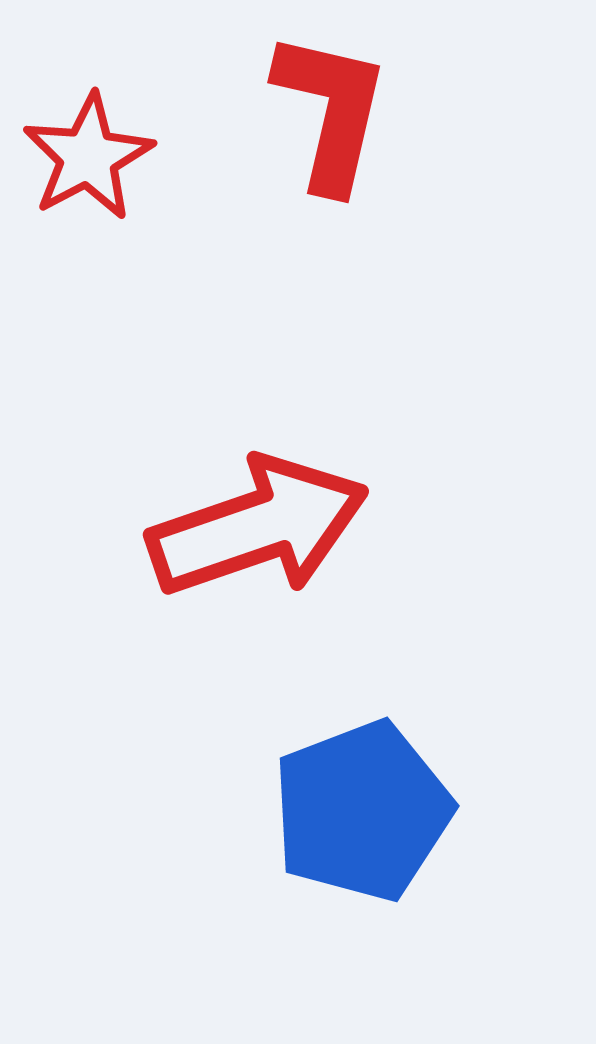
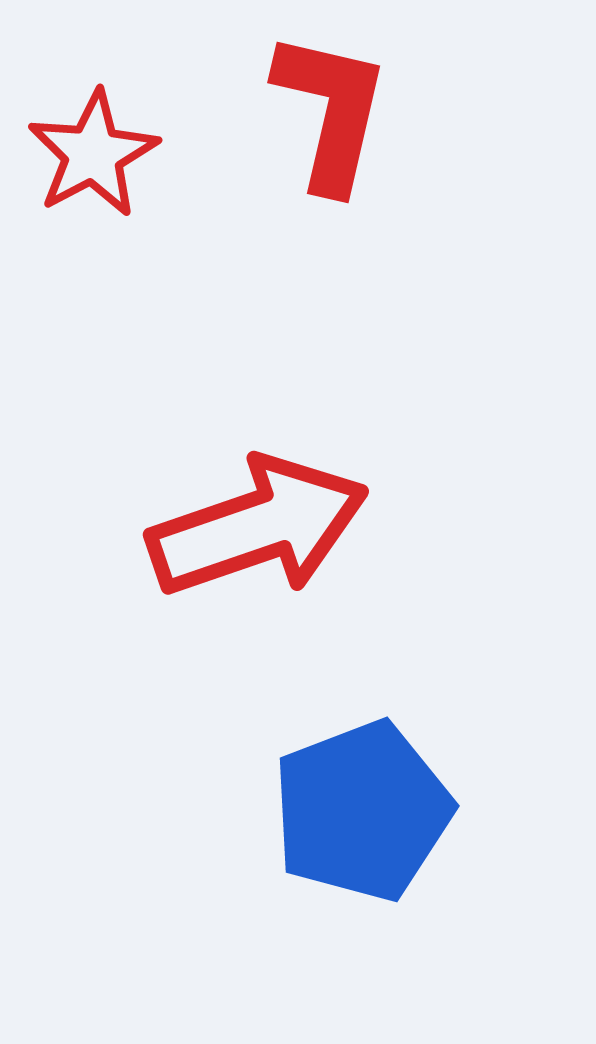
red star: moved 5 px right, 3 px up
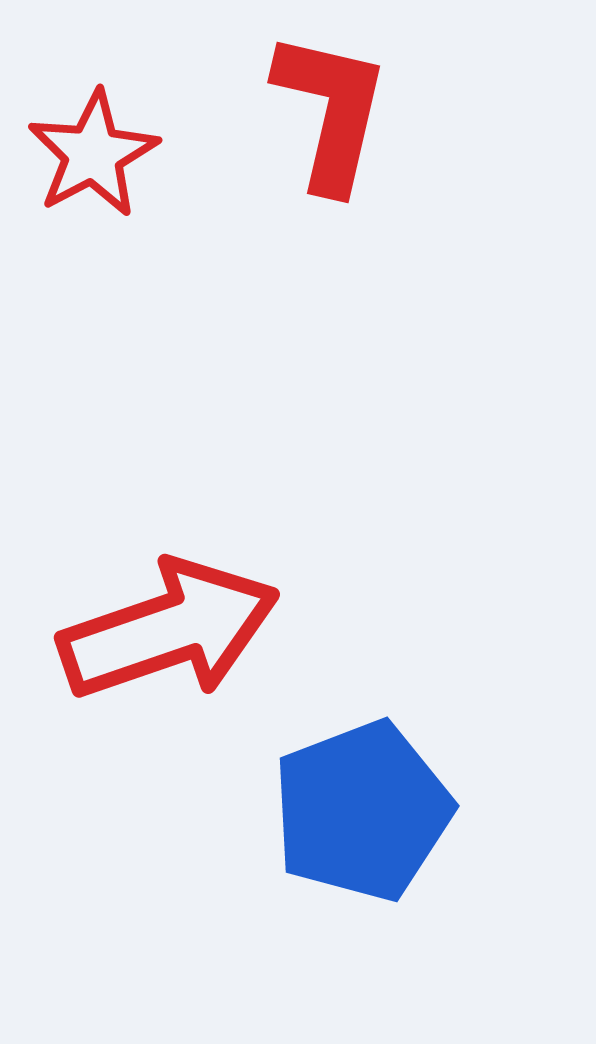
red arrow: moved 89 px left, 103 px down
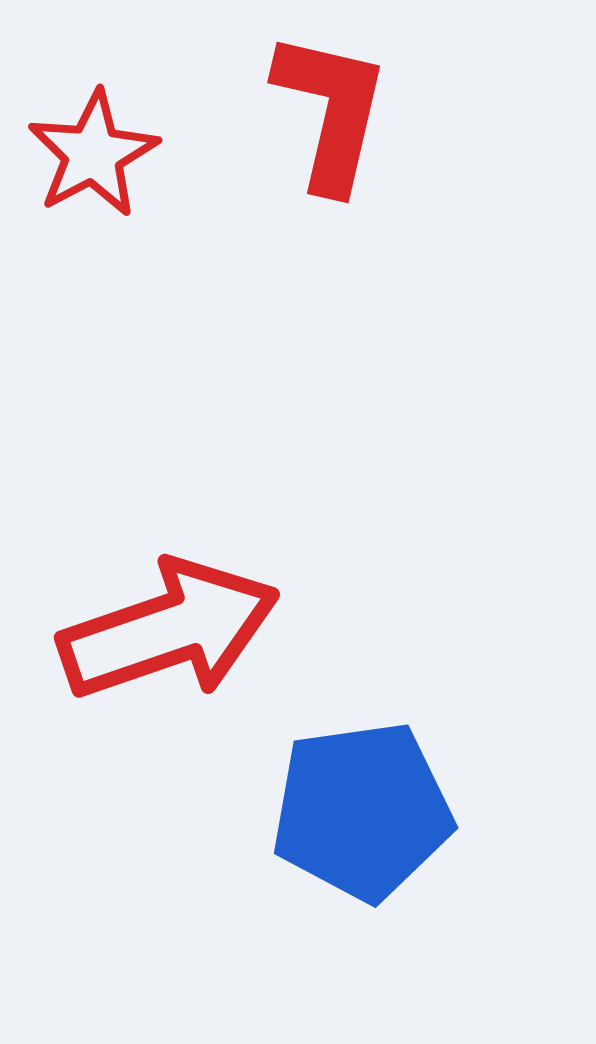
blue pentagon: rotated 13 degrees clockwise
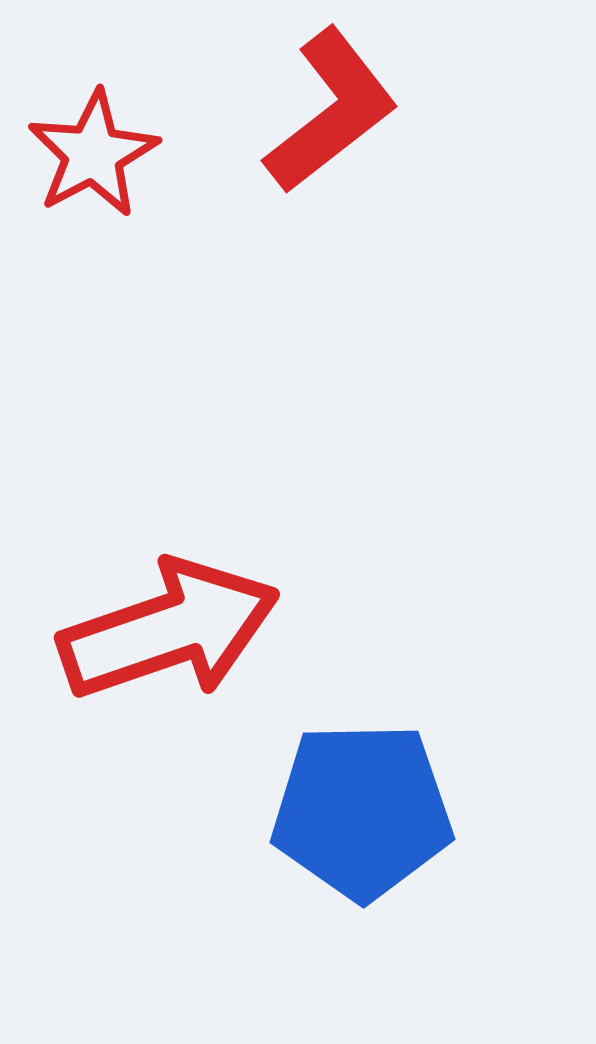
red L-shape: rotated 39 degrees clockwise
blue pentagon: rotated 7 degrees clockwise
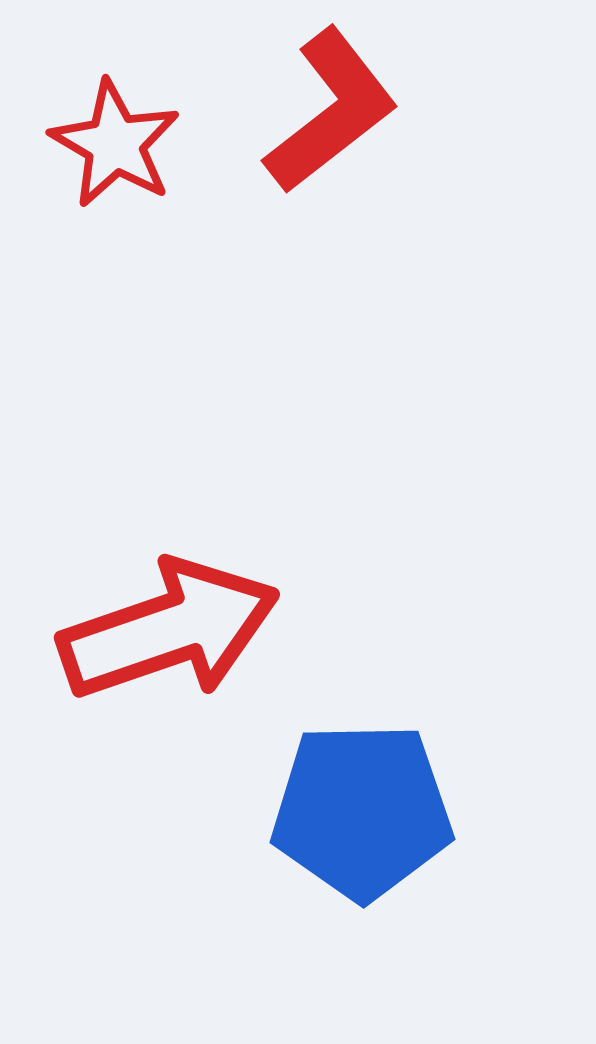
red star: moved 22 px right, 10 px up; rotated 14 degrees counterclockwise
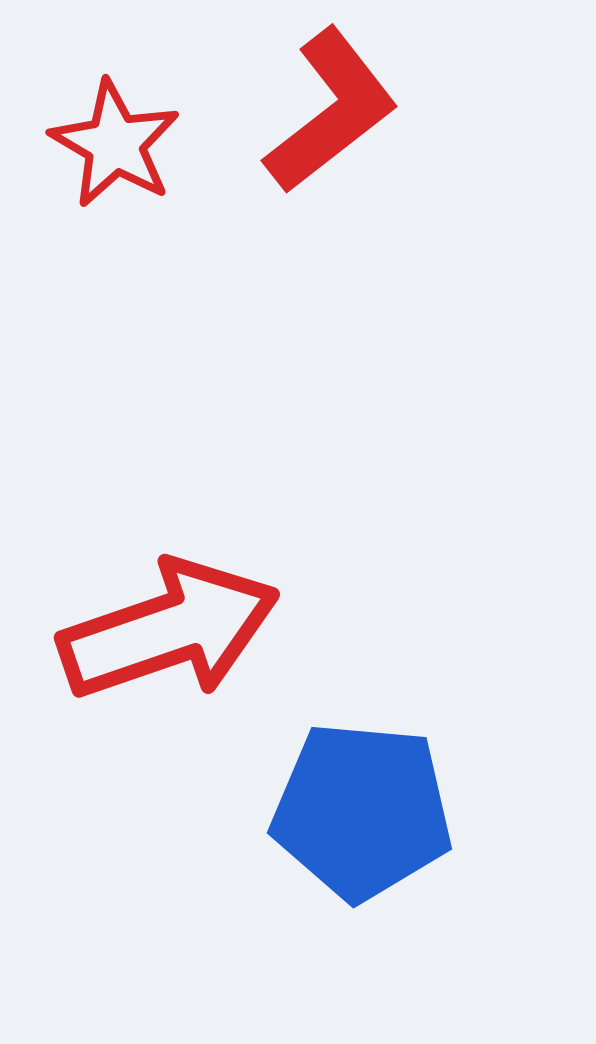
blue pentagon: rotated 6 degrees clockwise
